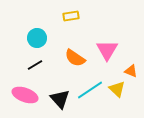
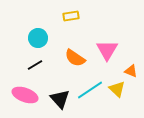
cyan circle: moved 1 px right
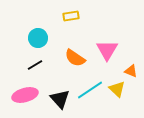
pink ellipse: rotated 35 degrees counterclockwise
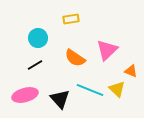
yellow rectangle: moved 3 px down
pink triangle: rotated 15 degrees clockwise
cyan line: rotated 56 degrees clockwise
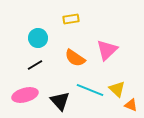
orange triangle: moved 34 px down
black triangle: moved 2 px down
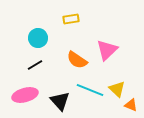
orange semicircle: moved 2 px right, 2 px down
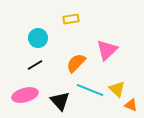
orange semicircle: moved 1 px left, 3 px down; rotated 100 degrees clockwise
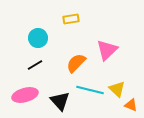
cyan line: rotated 8 degrees counterclockwise
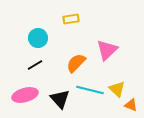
black triangle: moved 2 px up
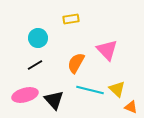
pink triangle: rotated 30 degrees counterclockwise
orange semicircle: rotated 15 degrees counterclockwise
black triangle: moved 6 px left, 1 px down
orange triangle: moved 2 px down
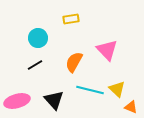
orange semicircle: moved 2 px left, 1 px up
pink ellipse: moved 8 px left, 6 px down
